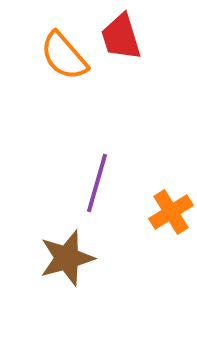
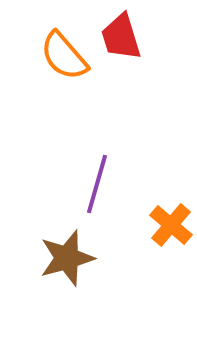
purple line: moved 1 px down
orange cross: moved 13 px down; rotated 18 degrees counterclockwise
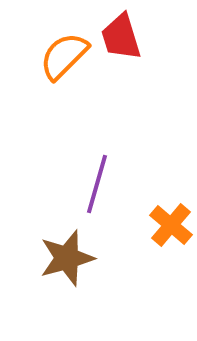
orange semicircle: rotated 86 degrees clockwise
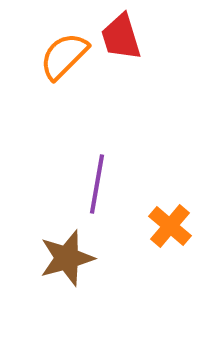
purple line: rotated 6 degrees counterclockwise
orange cross: moved 1 px left, 1 px down
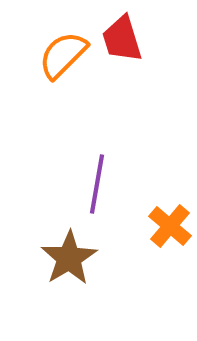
red trapezoid: moved 1 px right, 2 px down
orange semicircle: moved 1 px left, 1 px up
brown star: moved 2 px right; rotated 16 degrees counterclockwise
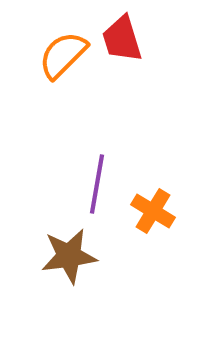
orange cross: moved 17 px left, 15 px up; rotated 9 degrees counterclockwise
brown star: moved 2 px up; rotated 24 degrees clockwise
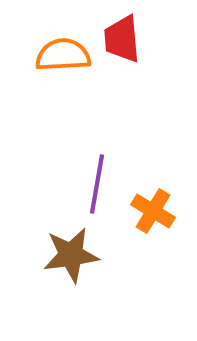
red trapezoid: rotated 12 degrees clockwise
orange semicircle: rotated 42 degrees clockwise
brown star: moved 2 px right, 1 px up
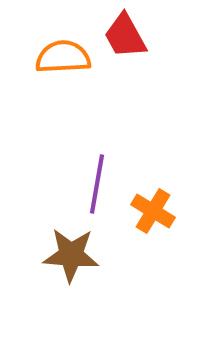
red trapezoid: moved 3 px right, 3 px up; rotated 24 degrees counterclockwise
orange semicircle: moved 2 px down
brown star: rotated 12 degrees clockwise
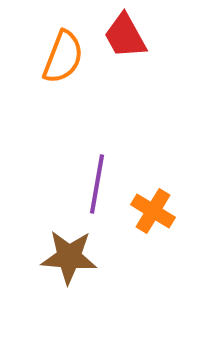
orange semicircle: rotated 114 degrees clockwise
brown star: moved 2 px left, 2 px down
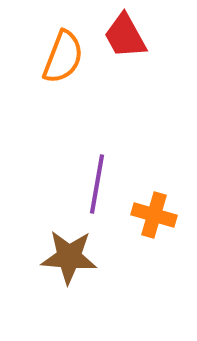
orange cross: moved 1 px right, 4 px down; rotated 15 degrees counterclockwise
